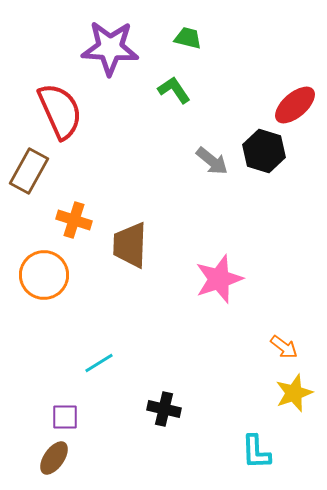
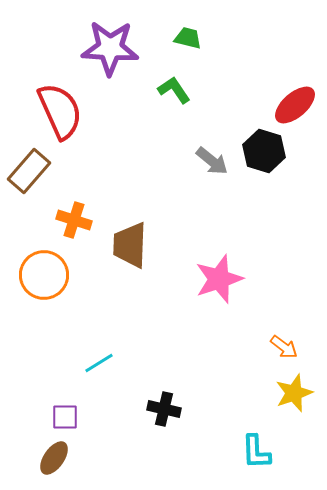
brown rectangle: rotated 12 degrees clockwise
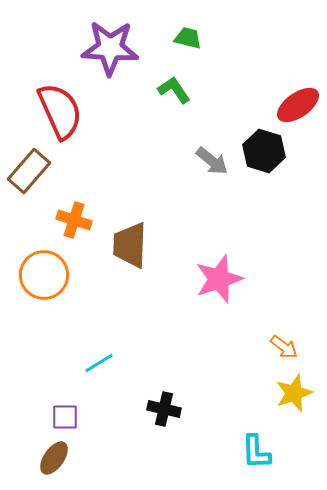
red ellipse: moved 3 px right; rotated 6 degrees clockwise
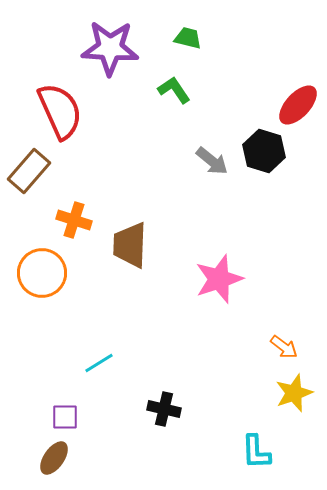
red ellipse: rotated 12 degrees counterclockwise
orange circle: moved 2 px left, 2 px up
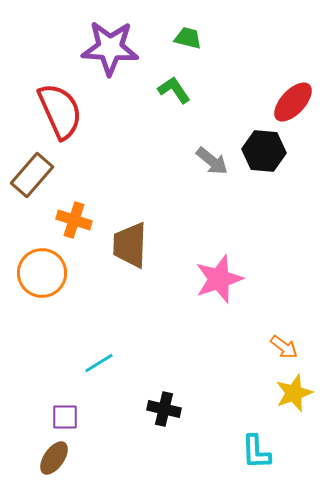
red ellipse: moved 5 px left, 3 px up
black hexagon: rotated 12 degrees counterclockwise
brown rectangle: moved 3 px right, 4 px down
